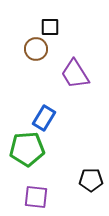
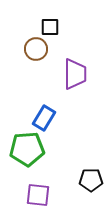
purple trapezoid: rotated 148 degrees counterclockwise
purple square: moved 2 px right, 2 px up
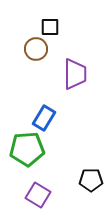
purple square: rotated 25 degrees clockwise
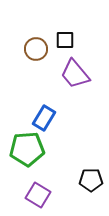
black square: moved 15 px right, 13 px down
purple trapezoid: rotated 140 degrees clockwise
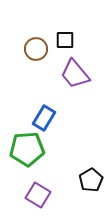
black pentagon: rotated 30 degrees counterclockwise
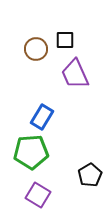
purple trapezoid: rotated 16 degrees clockwise
blue rectangle: moved 2 px left, 1 px up
green pentagon: moved 4 px right, 3 px down
black pentagon: moved 1 px left, 5 px up
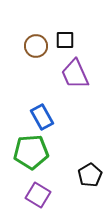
brown circle: moved 3 px up
blue rectangle: rotated 60 degrees counterclockwise
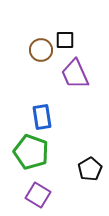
brown circle: moved 5 px right, 4 px down
blue rectangle: rotated 20 degrees clockwise
green pentagon: rotated 24 degrees clockwise
black pentagon: moved 6 px up
